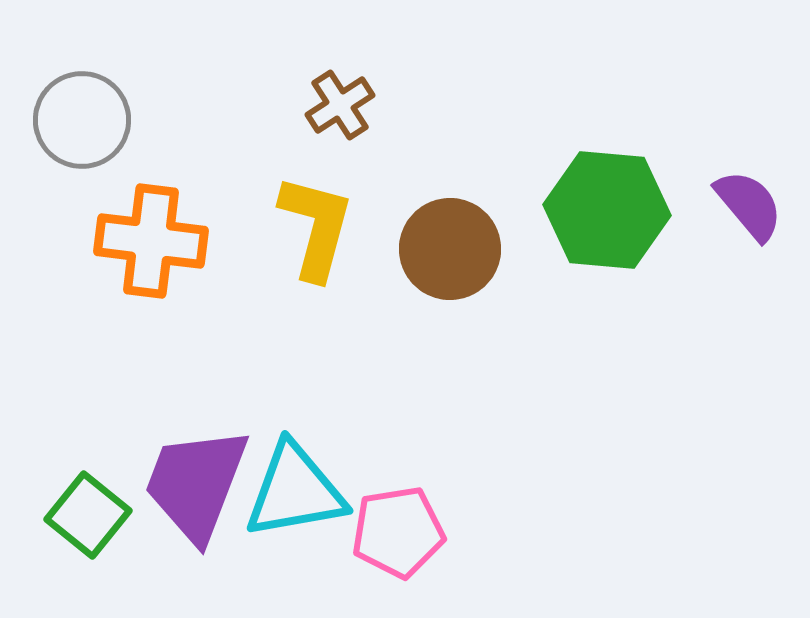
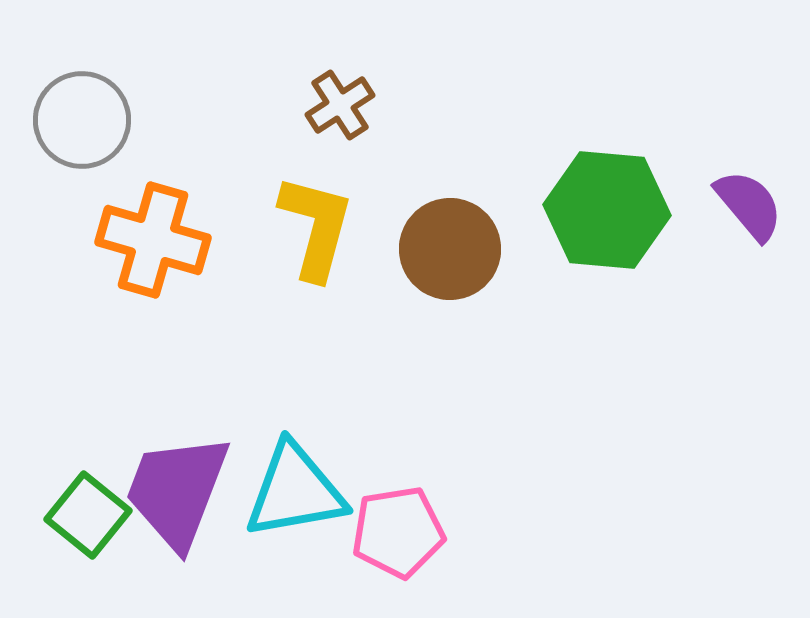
orange cross: moved 2 px right, 1 px up; rotated 9 degrees clockwise
purple trapezoid: moved 19 px left, 7 px down
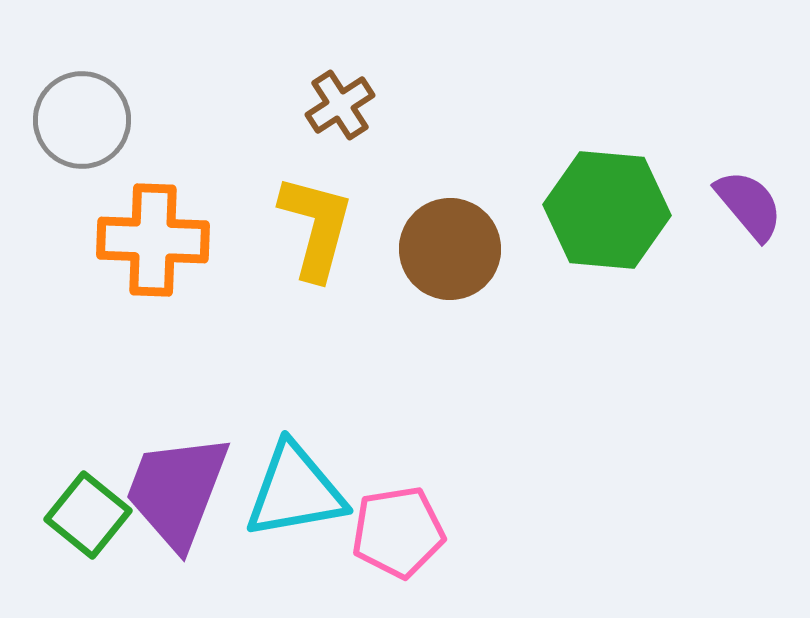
orange cross: rotated 14 degrees counterclockwise
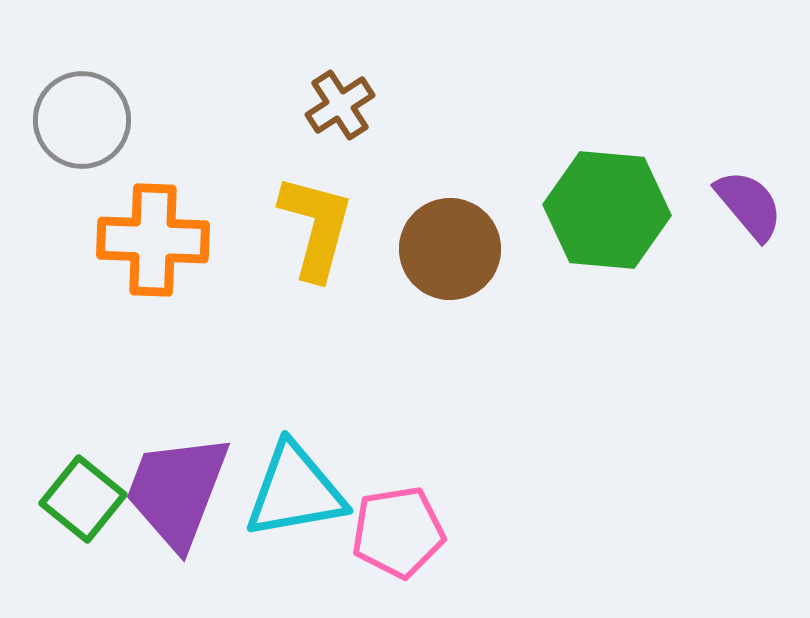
green square: moved 5 px left, 16 px up
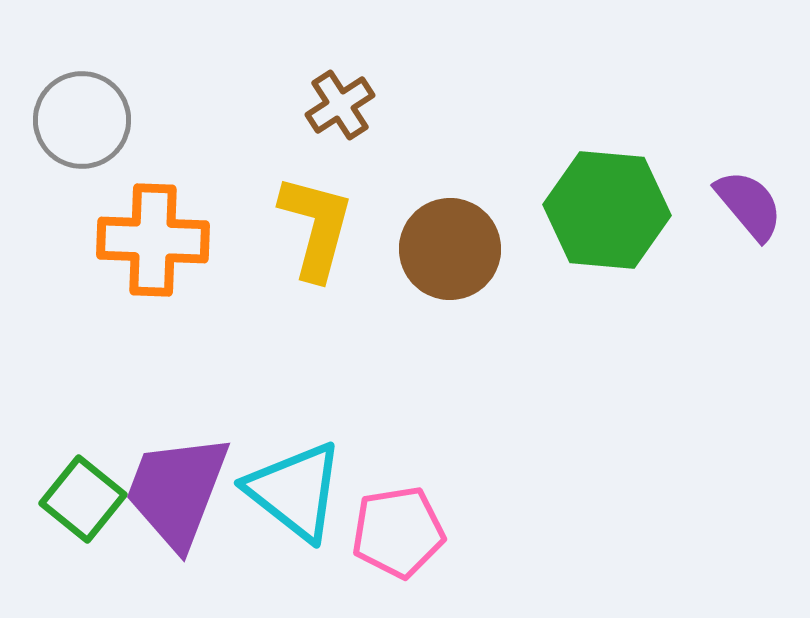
cyan triangle: rotated 48 degrees clockwise
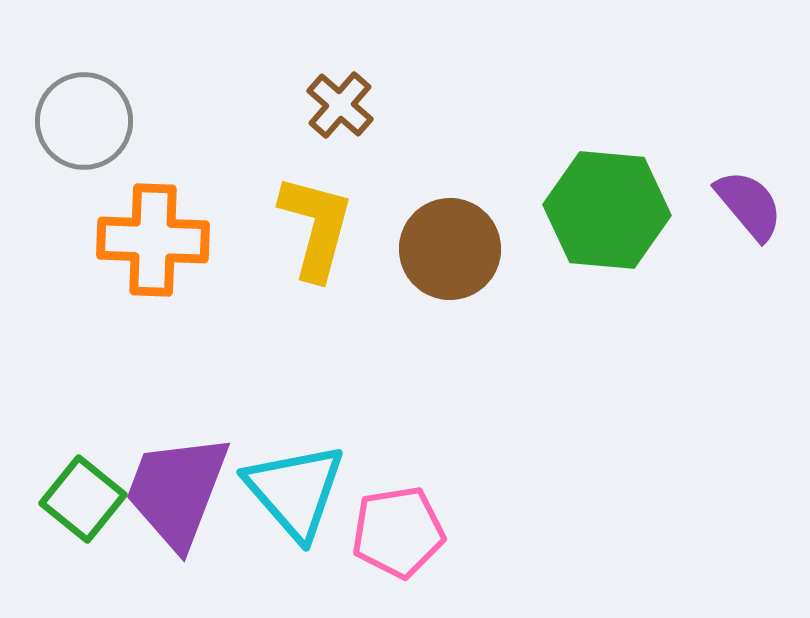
brown cross: rotated 16 degrees counterclockwise
gray circle: moved 2 px right, 1 px down
cyan triangle: rotated 11 degrees clockwise
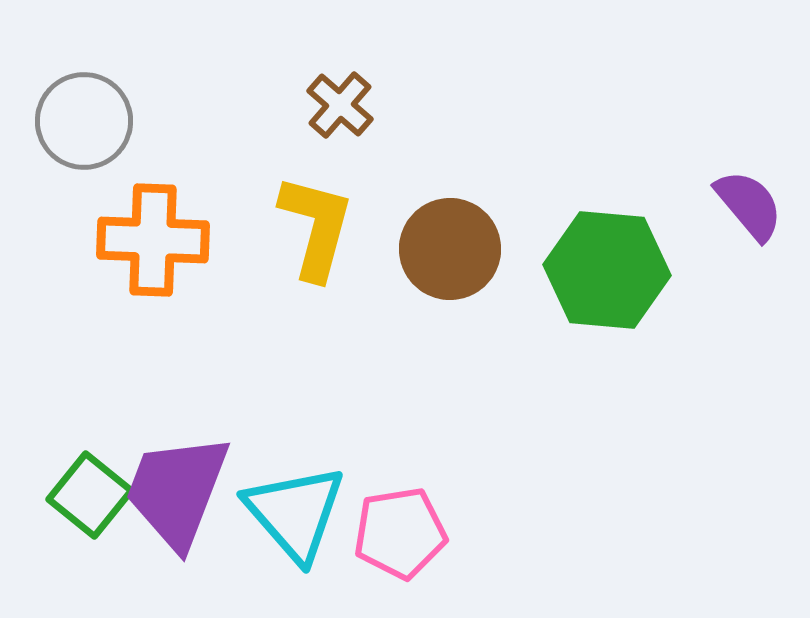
green hexagon: moved 60 px down
cyan triangle: moved 22 px down
green square: moved 7 px right, 4 px up
pink pentagon: moved 2 px right, 1 px down
